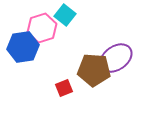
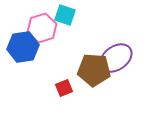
cyan square: rotated 20 degrees counterclockwise
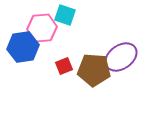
pink hexagon: rotated 12 degrees clockwise
purple ellipse: moved 5 px right, 1 px up
red square: moved 22 px up
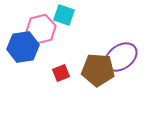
cyan square: moved 1 px left
pink hexagon: moved 1 px left, 1 px down; rotated 8 degrees counterclockwise
red square: moved 3 px left, 7 px down
brown pentagon: moved 4 px right
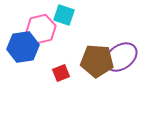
brown pentagon: moved 1 px left, 9 px up
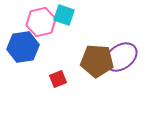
pink hexagon: moved 7 px up
red square: moved 3 px left, 6 px down
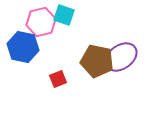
blue hexagon: rotated 20 degrees clockwise
brown pentagon: rotated 8 degrees clockwise
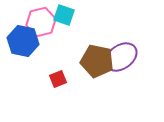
blue hexagon: moved 6 px up
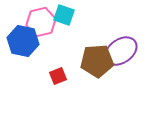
purple ellipse: moved 6 px up
brown pentagon: rotated 16 degrees counterclockwise
red square: moved 3 px up
